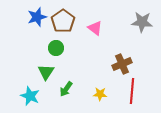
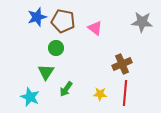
brown pentagon: rotated 25 degrees counterclockwise
red line: moved 7 px left, 2 px down
cyan star: moved 1 px down
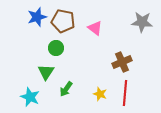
brown cross: moved 2 px up
yellow star: rotated 16 degrees clockwise
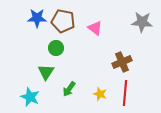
blue star: moved 1 px down; rotated 18 degrees clockwise
green arrow: moved 3 px right
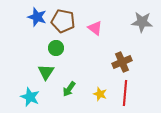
blue star: moved 1 px up; rotated 18 degrees clockwise
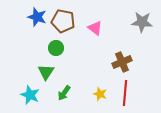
green arrow: moved 5 px left, 4 px down
cyan star: moved 2 px up
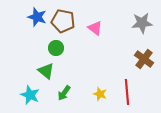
gray star: moved 1 px down; rotated 10 degrees counterclockwise
brown cross: moved 22 px right, 3 px up; rotated 30 degrees counterclockwise
green triangle: moved 1 px up; rotated 24 degrees counterclockwise
red line: moved 2 px right, 1 px up; rotated 10 degrees counterclockwise
